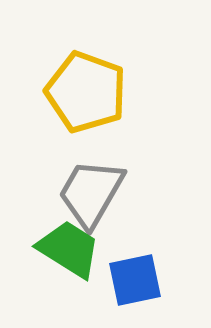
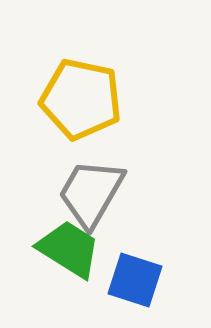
yellow pentagon: moved 5 px left, 7 px down; rotated 8 degrees counterclockwise
blue square: rotated 30 degrees clockwise
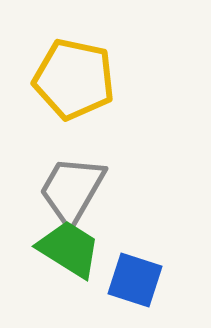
yellow pentagon: moved 7 px left, 20 px up
gray trapezoid: moved 19 px left, 3 px up
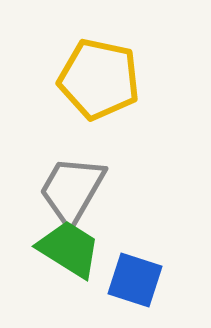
yellow pentagon: moved 25 px right
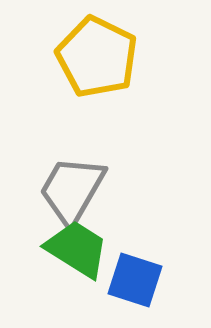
yellow pentagon: moved 2 px left, 22 px up; rotated 14 degrees clockwise
green trapezoid: moved 8 px right
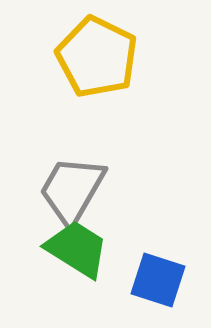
blue square: moved 23 px right
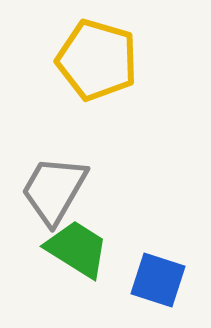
yellow pentagon: moved 3 px down; rotated 10 degrees counterclockwise
gray trapezoid: moved 18 px left
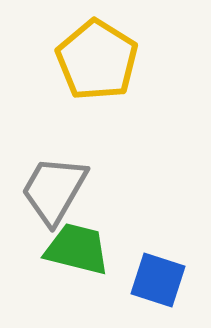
yellow pentagon: rotated 16 degrees clockwise
green trapezoid: rotated 18 degrees counterclockwise
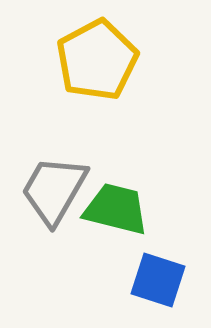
yellow pentagon: rotated 12 degrees clockwise
green trapezoid: moved 39 px right, 40 px up
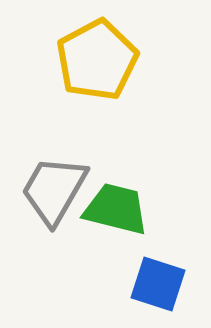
blue square: moved 4 px down
